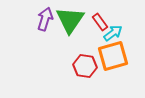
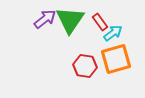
purple arrow: rotated 35 degrees clockwise
orange square: moved 3 px right, 3 px down
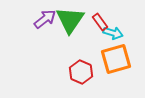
cyan arrow: rotated 54 degrees clockwise
red hexagon: moved 4 px left, 6 px down; rotated 15 degrees clockwise
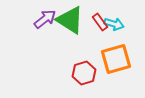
green triangle: rotated 32 degrees counterclockwise
cyan arrow: moved 1 px right, 9 px up
red hexagon: moved 3 px right, 1 px down; rotated 20 degrees clockwise
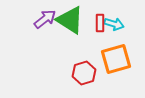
red rectangle: moved 1 px down; rotated 36 degrees clockwise
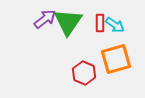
green triangle: moved 2 px left, 2 px down; rotated 32 degrees clockwise
cyan arrow: moved 1 px right, 1 px down; rotated 18 degrees clockwise
red hexagon: rotated 20 degrees counterclockwise
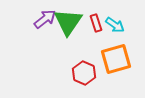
red rectangle: moved 4 px left; rotated 18 degrees counterclockwise
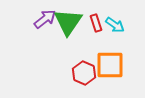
orange square: moved 6 px left, 6 px down; rotated 16 degrees clockwise
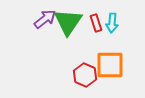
cyan arrow: moved 3 px left, 2 px up; rotated 60 degrees clockwise
red hexagon: moved 1 px right, 2 px down
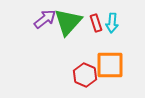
green triangle: rotated 8 degrees clockwise
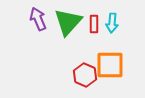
purple arrow: moved 7 px left; rotated 75 degrees counterclockwise
red rectangle: moved 2 px left, 1 px down; rotated 18 degrees clockwise
